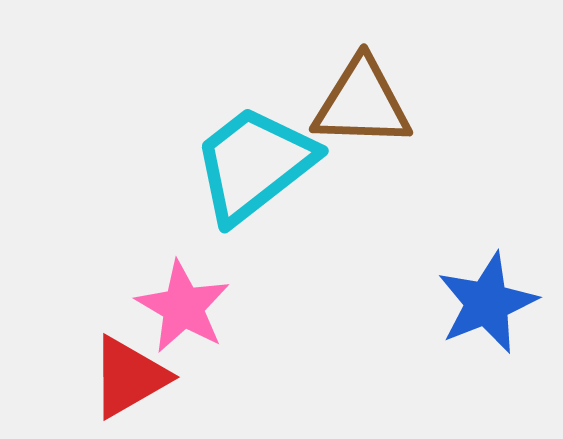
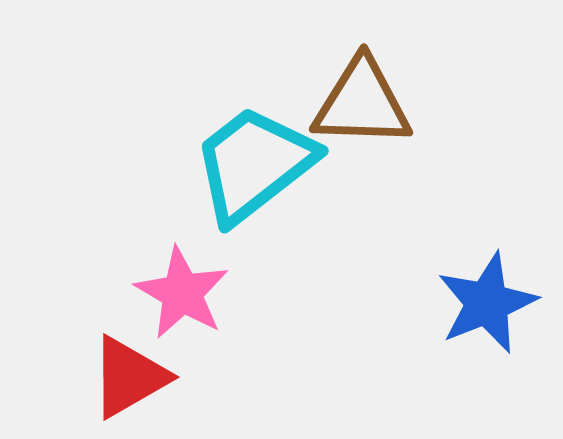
pink star: moved 1 px left, 14 px up
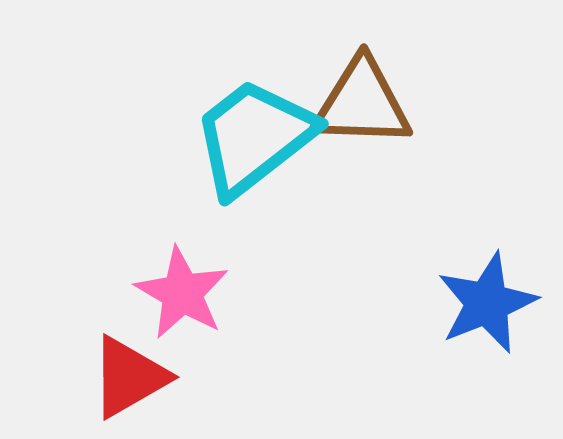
cyan trapezoid: moved 27 px up
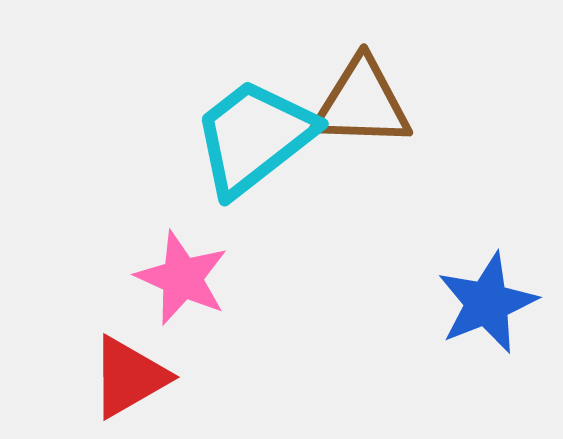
pink star: moved 15 px up; rotated 6 degrees counterclockwise
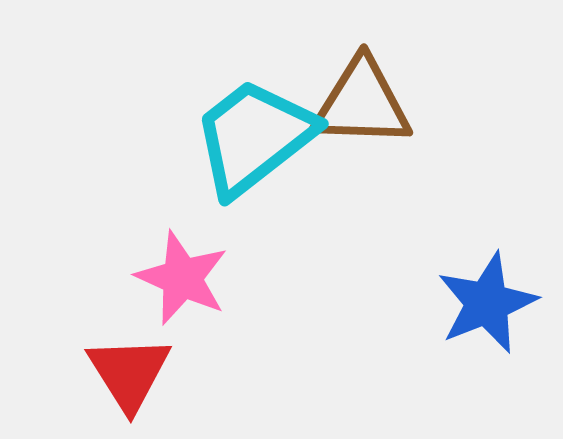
red triangle: moved 4 px up; rotated 32 degrees counterclockwise
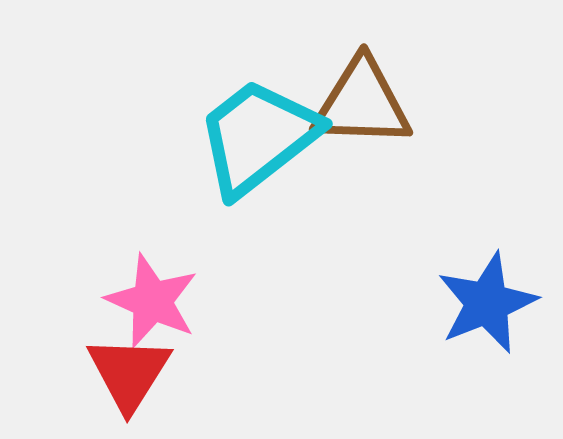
cyan trapezoid: moved 4 px right
pink star: moved 30 px left, 23 px down
red triangle: rotated 4 degrees clockwise
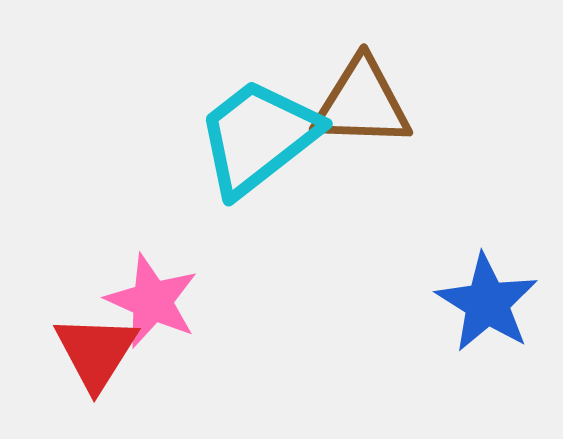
blue star: rotated 18 degrees counterclockwise
red triangle: moved 33 px left, 21 px up
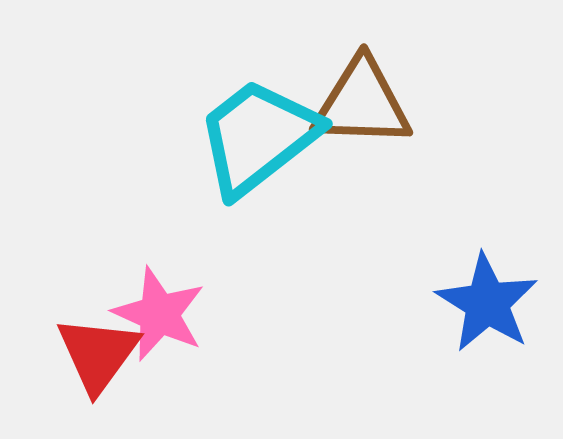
pink star: moved 7 px right, 13 px down
red triangle: moved 2 px right, 2 px down; rotated 4 degrees clockwise
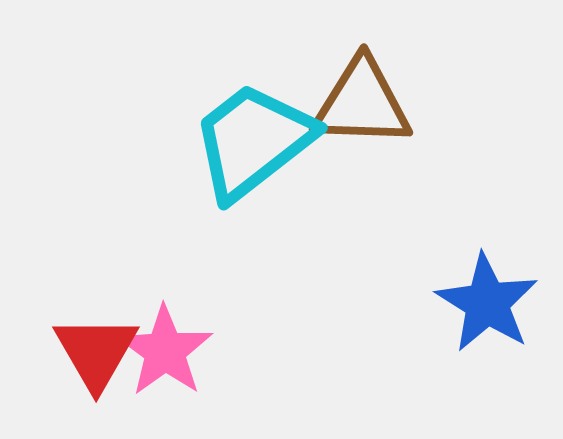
cyan trapezoid: moved 5 px left, 4 px down
pink star: moved 6 px right, 37 px down; rotated 12 degrees clockwise
red triangle: moved 2 px left, 2 px up; rotated 6 degrees counterclockwise
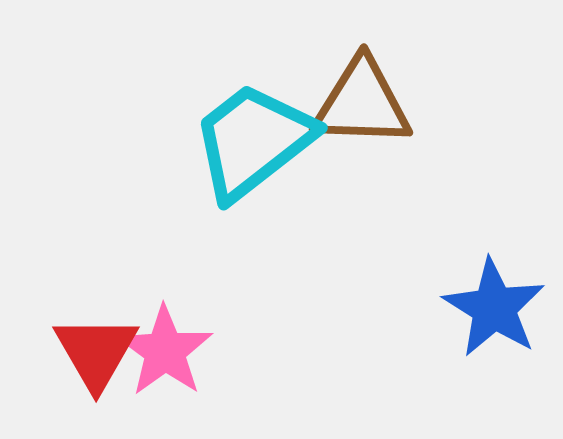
blue star: moved 7 px right, 5 px down
